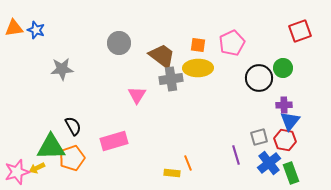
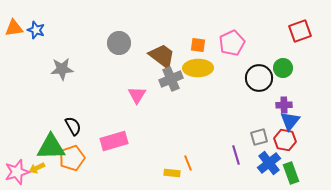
gray cross: rotated 15 degrees counterclockwise
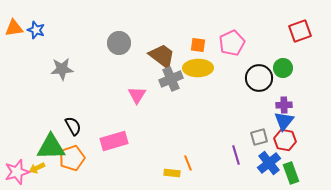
blue triangle: moved 6 px left
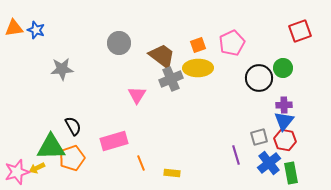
orange square: rotated 28 degrees counterclockwise
orange line: moved 47 px left
green rectangle: rotated 10 degrees clockwise
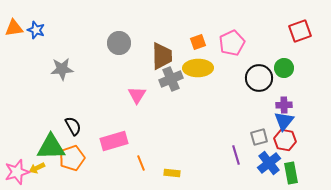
orange square: moved 3 px up
brown trapezoid: rotated 52 degrees clockwise
green circle: moved 1 px right
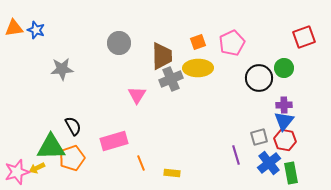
red square: moved 4 px right, 6 px down
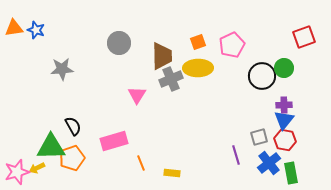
pink pentagon: moved 2 px down
black circle: moved 3 px right, 2 px up
blue triangle: moved 1 px up
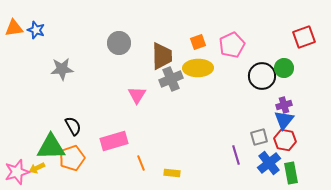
purple cross: rotated 14 degrees counterclockwise
